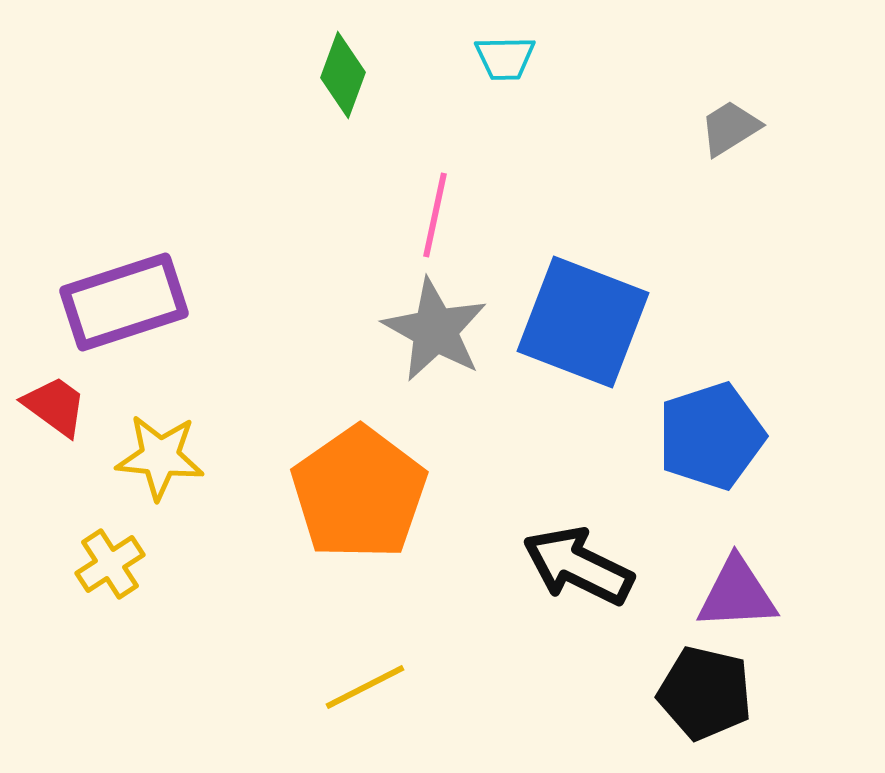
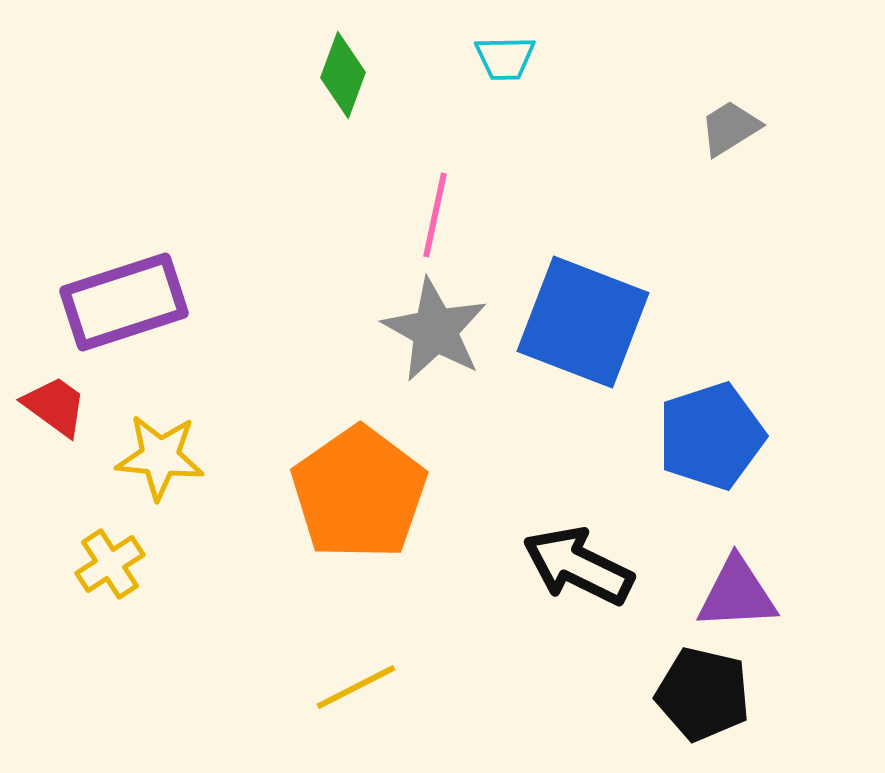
yellow line: moved 9 px left
black pentagon: moved 2 px left, 1 px down
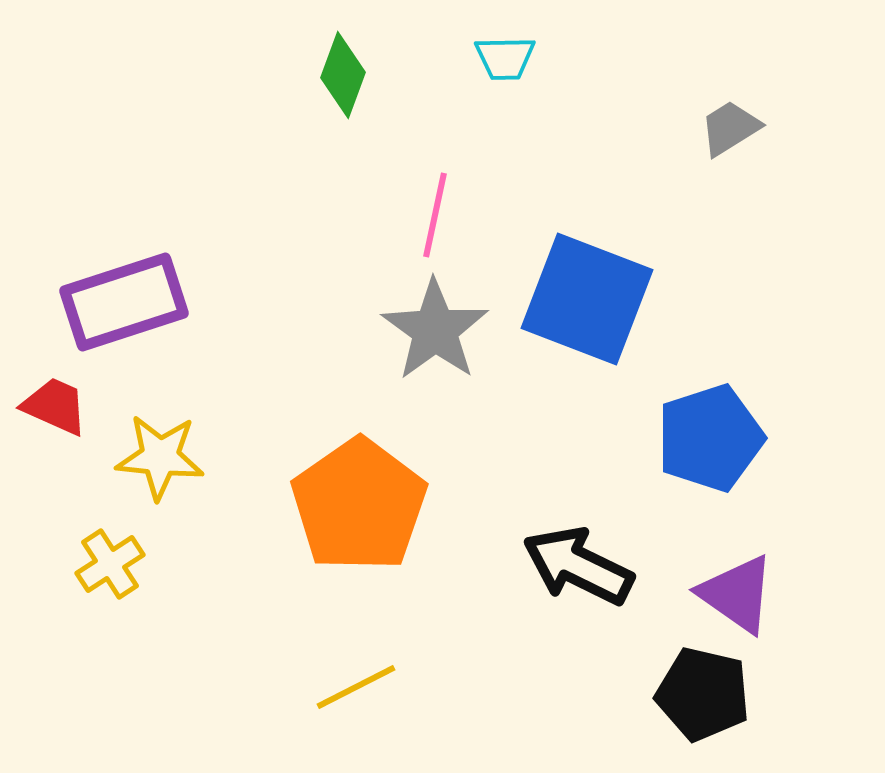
blue square: moved 4 px right, 23 px up
gray star: rotated 7 degrees clockwise
red trapezoid: rotated 12 degrees counterclockwise
blue pentagon: moved 1 px left, 2 px down
orange pentagon: moved 12 px down
purple triangle: rotated 38 degrees clockwise
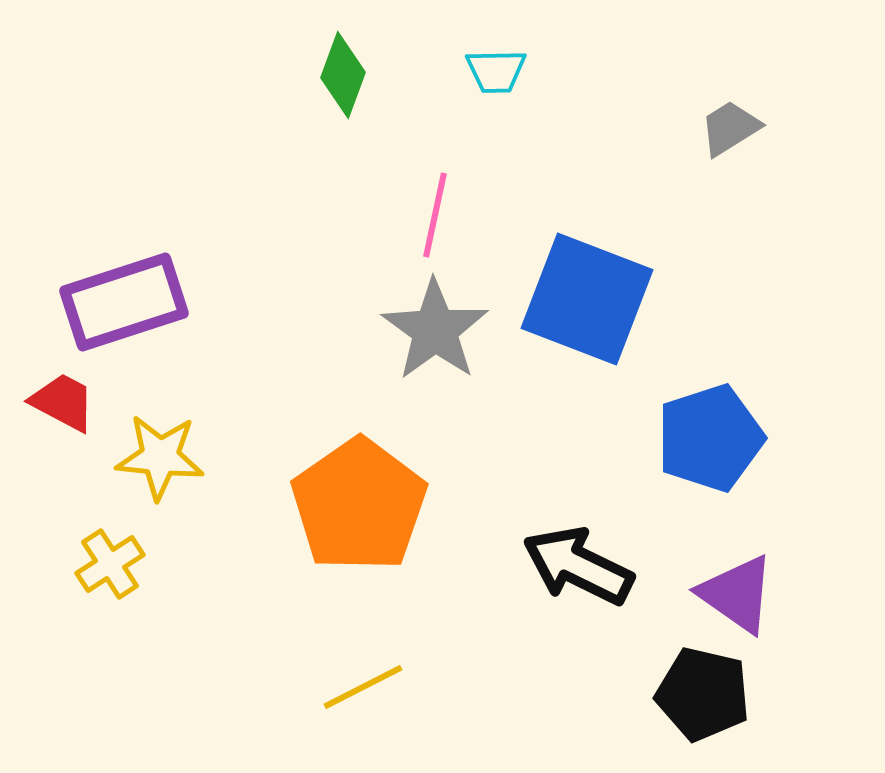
cyan trapezoid: moved 9 px left, 13 px down
red trapezoid: moved 8 px right, 4 px up; rotated 4 degrees clockwise
yellow line: moved 7 px right
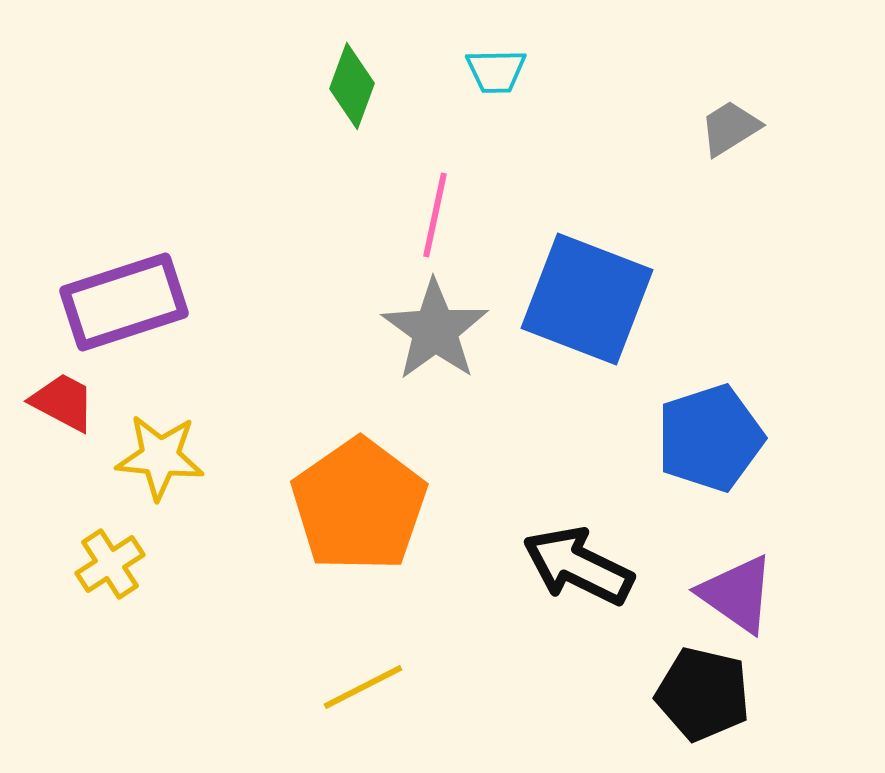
green diamond: moved 9 px right, 11 px down
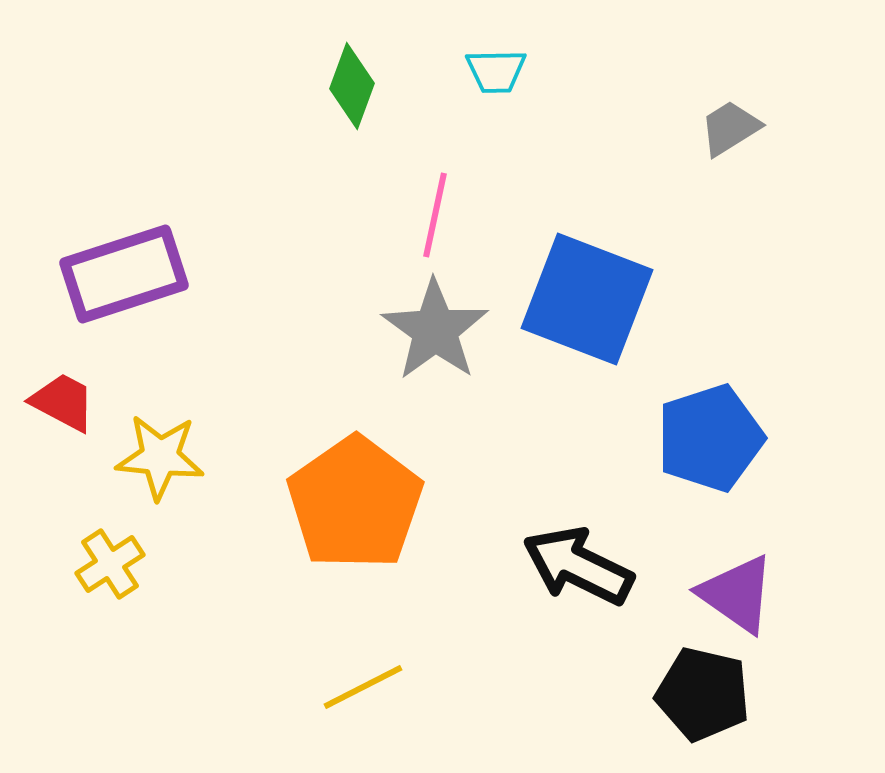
purple rectangle: moved 28 px up
orange pentagon: moved 4 px left, 2 px up
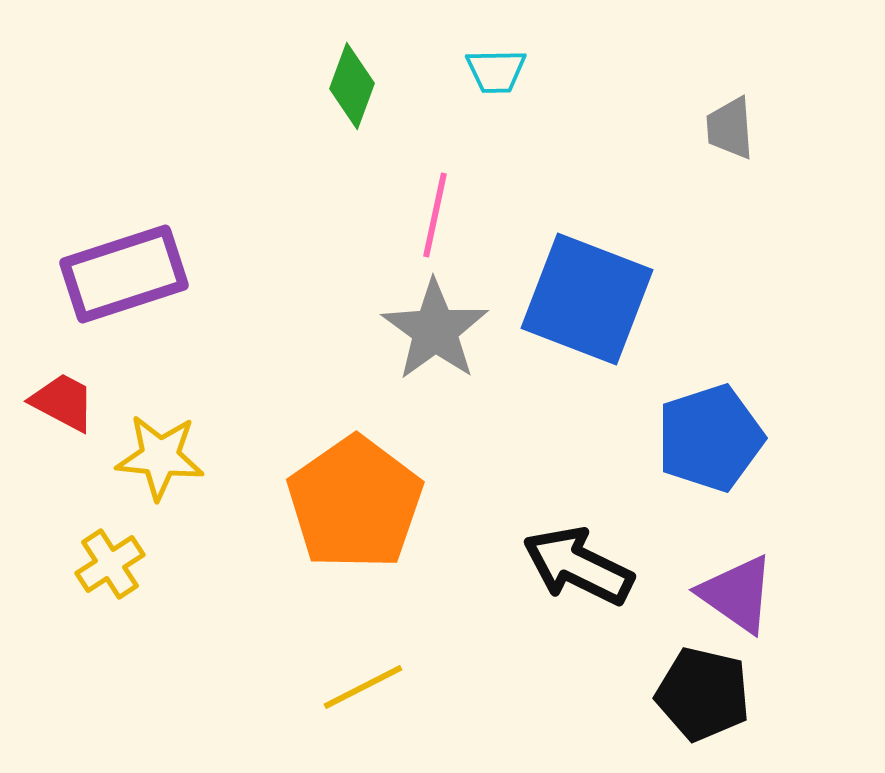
gray trapezoid: rotated 62 degrees counterclockwise
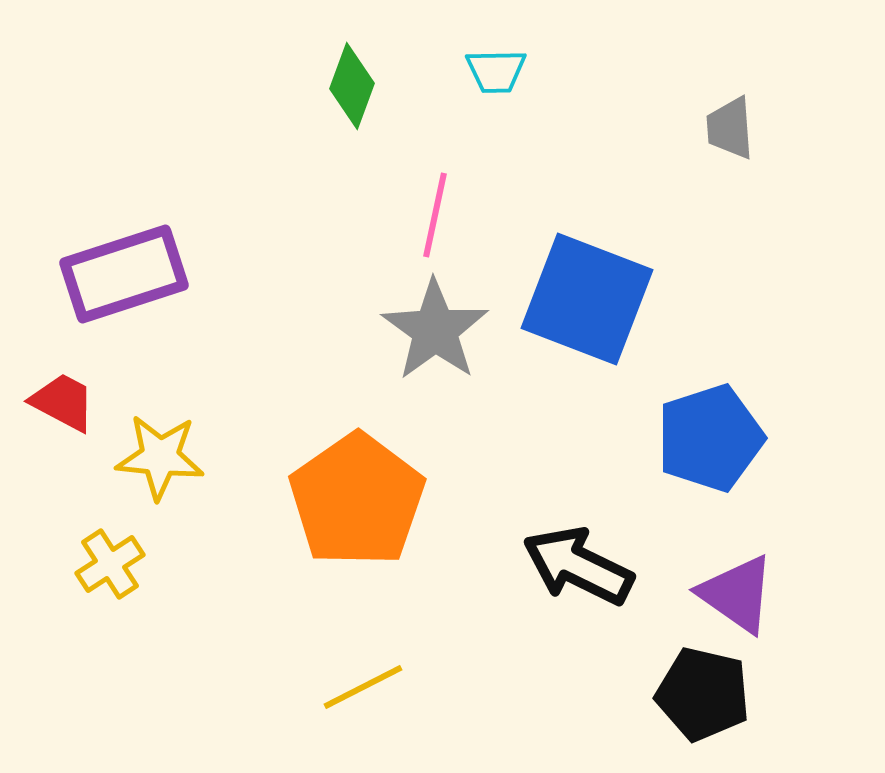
orange pentagon: moved 2 px right, 3 px up
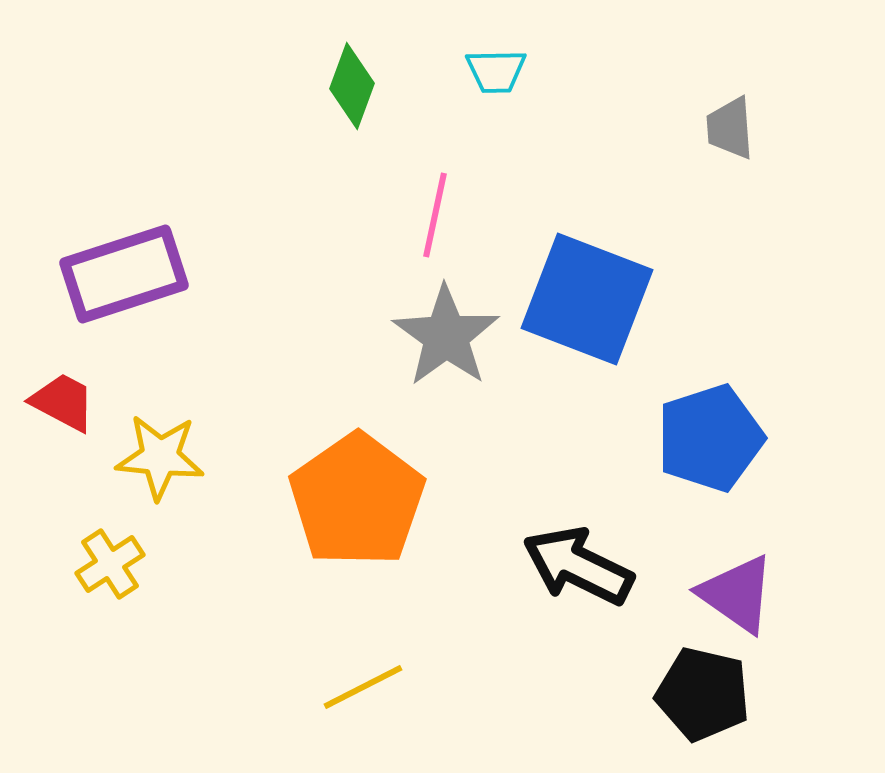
gray star: moved 11 px right, 6 px down
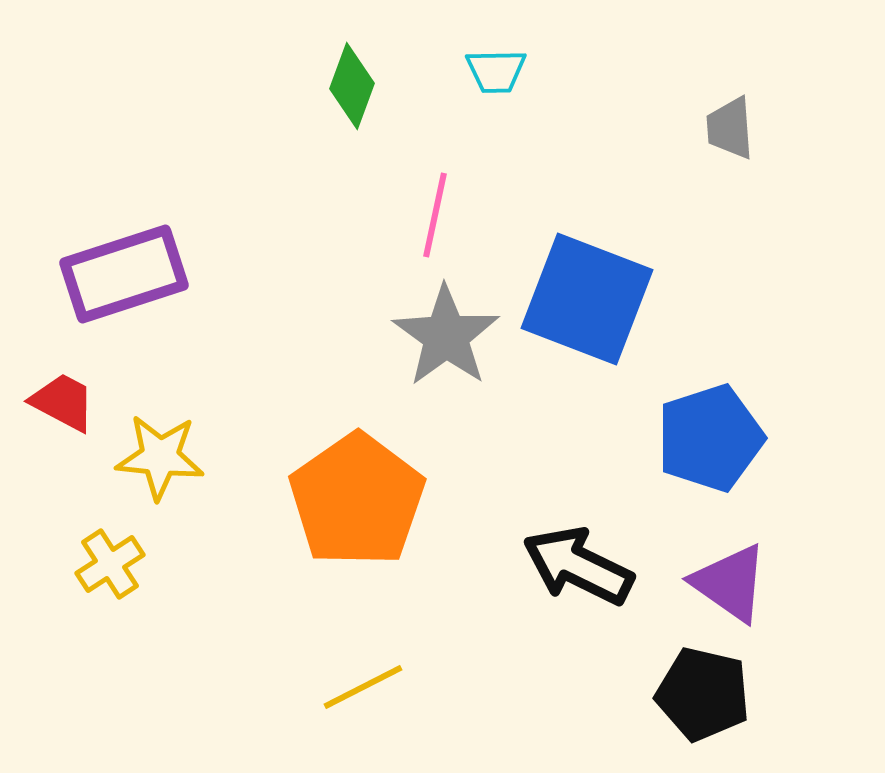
purple triangle: moved 7 px left, 11 px up
